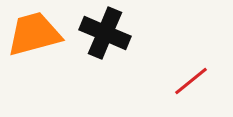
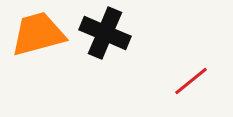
orange trapezoid: moved 4 px right
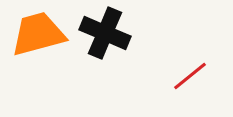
red line: moved 1 px left, 5 px up
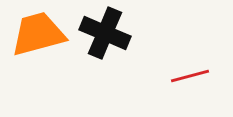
red line: rotated 24 degrees clockwise
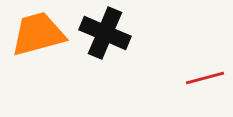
red line: moved 15 px right, 2 px down
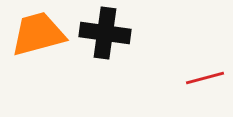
black cross: rotated 15 degrees counterclockwise
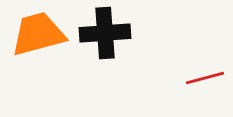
black cross: rotated 12 degrees counterclockwise
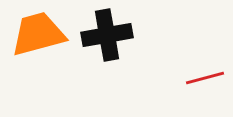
black cross: moved 2 px right, 2 px down; rotated 6 degrees counterclockwise
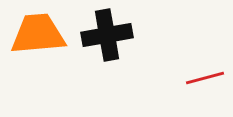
orange trapezoid: rotated 10 degrees clockwise
